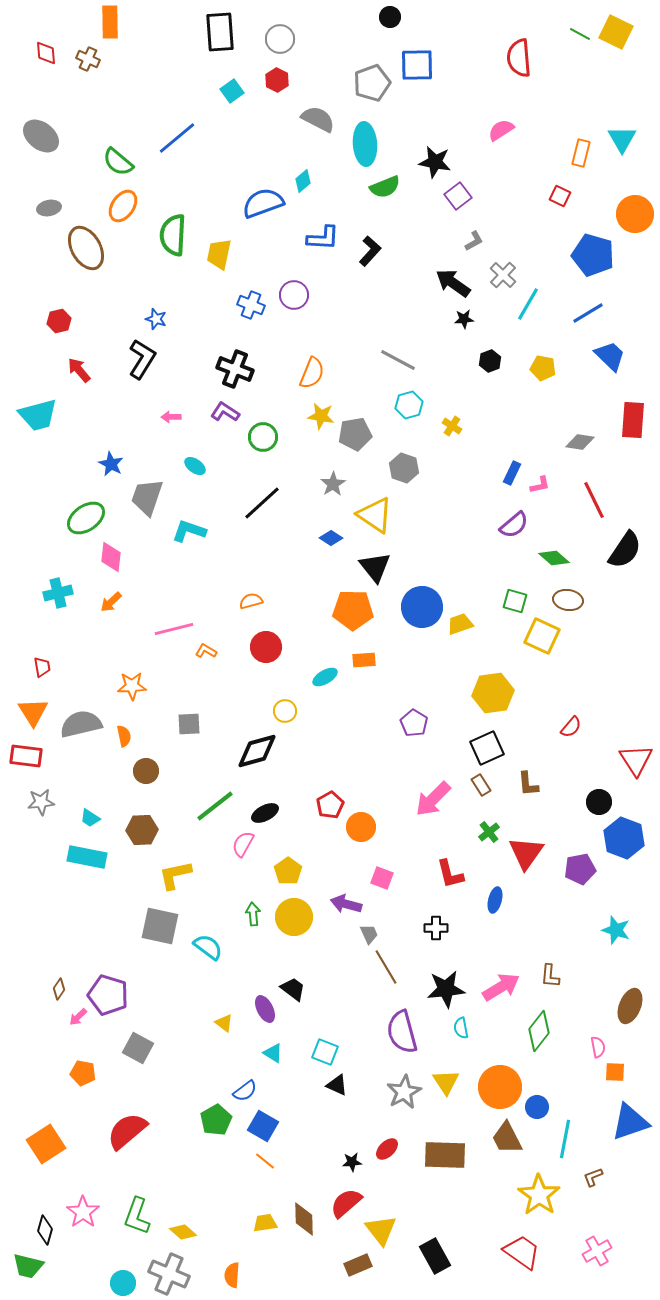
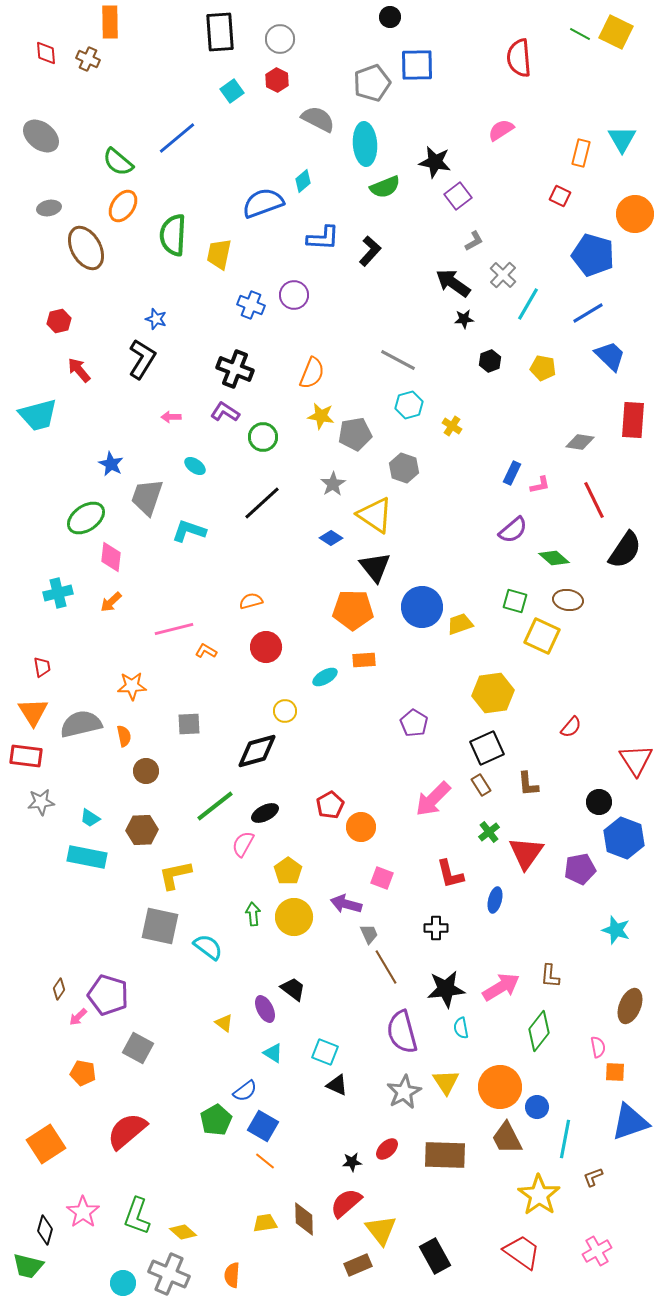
purple semicircle at (514, 525): moved 1 px left, 5 px down
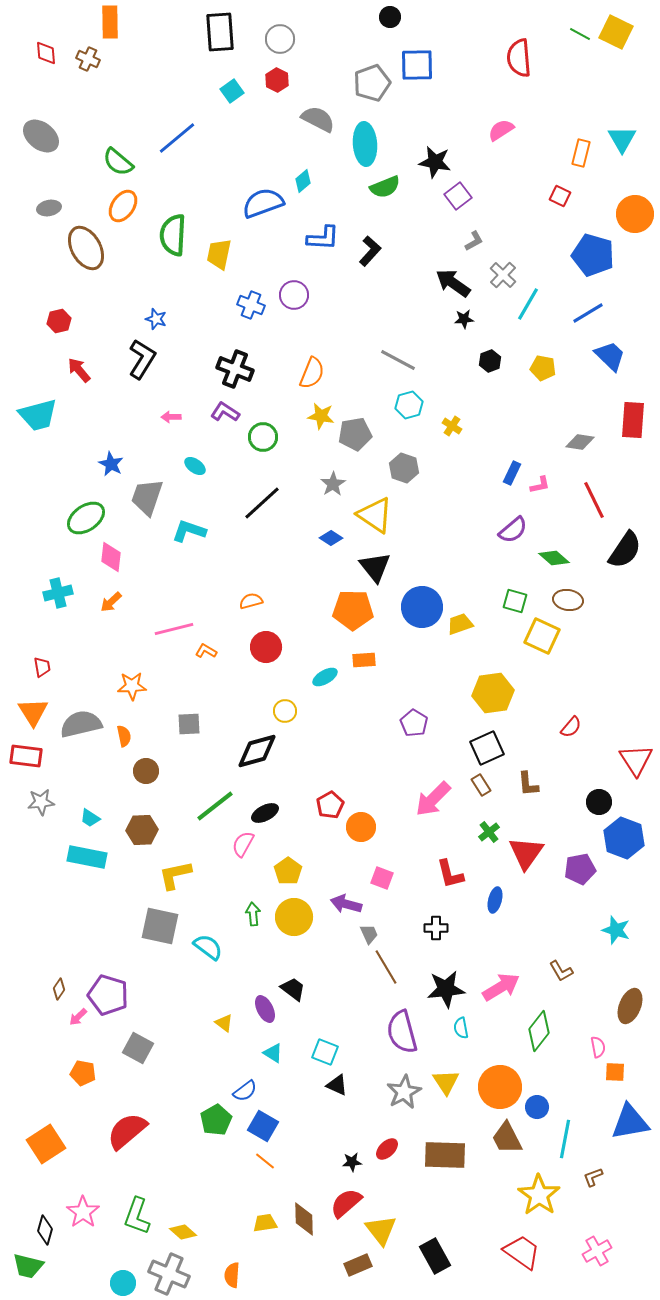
brown L-shape at (550, 976): moved 11 px right, 5 px up; rotated 35 degrees counterclockwise
blue triangle at (630, 1122): rotated 9 degrees clockwise
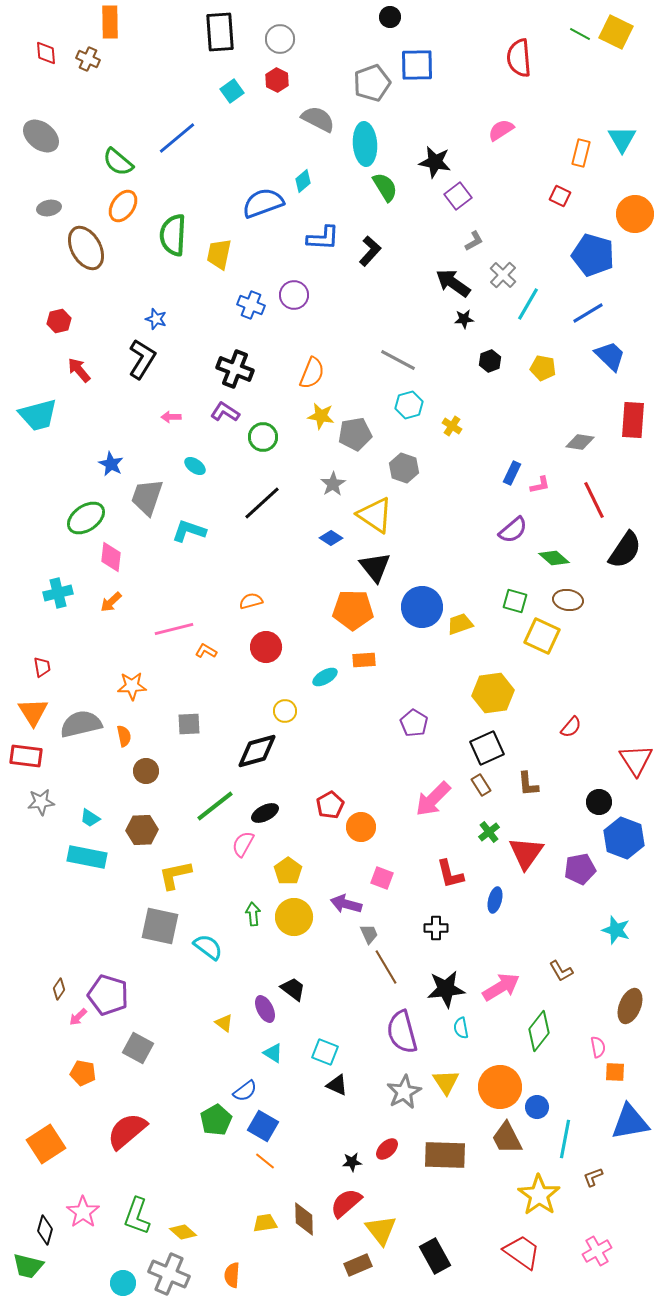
green semicircle at (385, 187): rotated 100 degrees counterclockwise
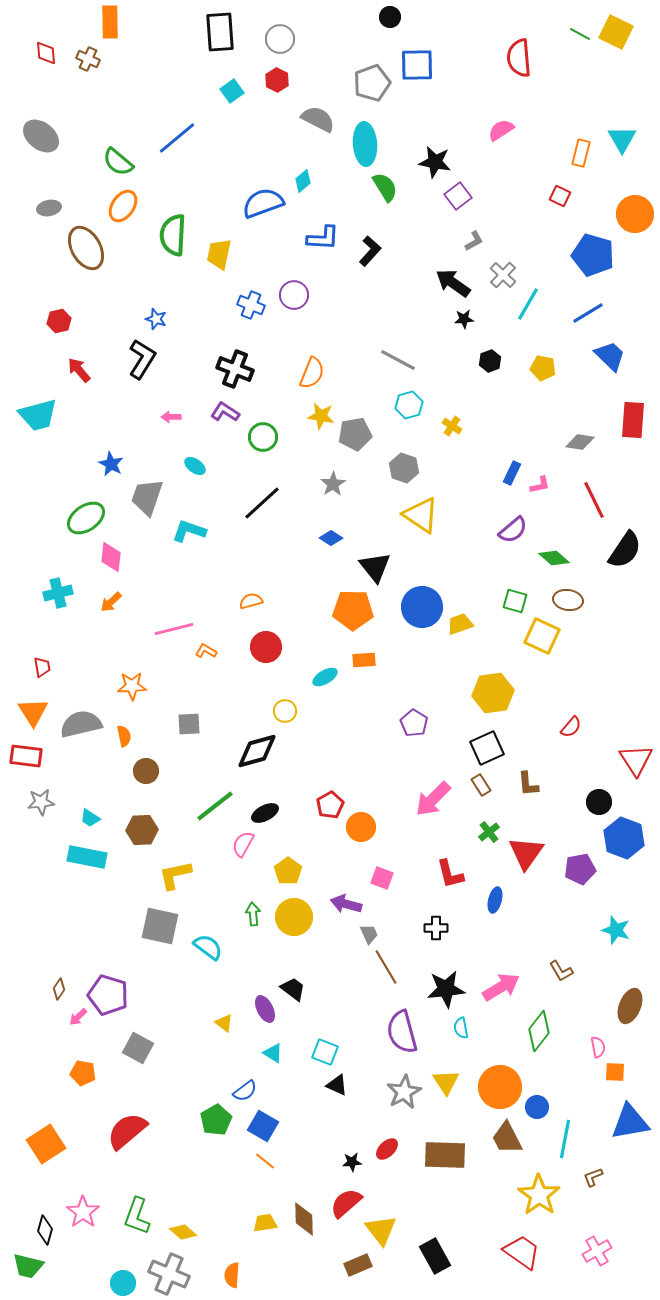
yellow triangle at (375, 515): moved 46 px right
